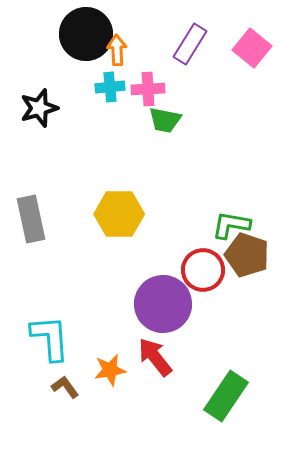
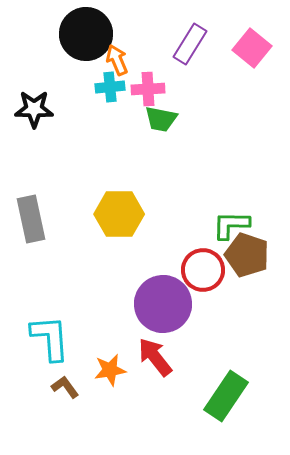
orange arrow: moved 10 px down; rotated 20 degrees counterclockwise
black star: moved 5 px left, 1 px down; rotated 18 degrees clockwise
green trapezoid: moved 4 px left, 1 px up
green L-shape: rotated 9 degrees counterclockwise
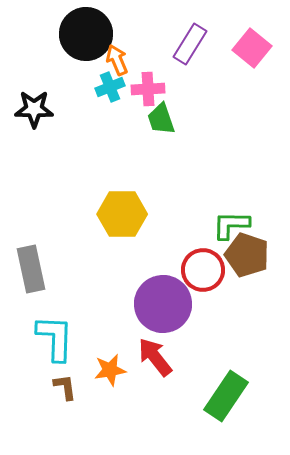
cyan cross: rotated 16 degrees counterclockwise
green trapezoid: rotated 60 degrees clockwise
yellow hexagon: moved 3 px right
gray rectangle: moved 50 px down
cyan L-shape: moved 5 px right; rotated 6 degrees clockwise
brown L-shape: rotated 28 degrees clockwise
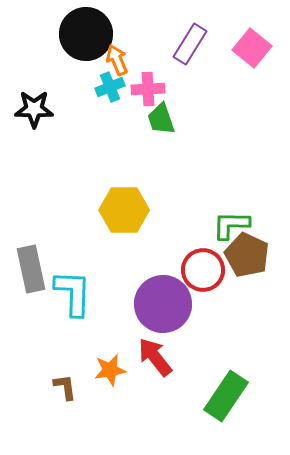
yellow hexagon: moved 2 px right, 4 px up
brown pentagon: rotated 6 degrees clockwise
cyan L-shape: moved 18 px right, 45 px up
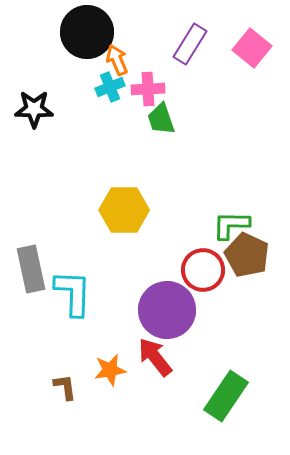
black circle: moved 1 px right, 2 px up
purple circle: moved 4 px right, 6 px down
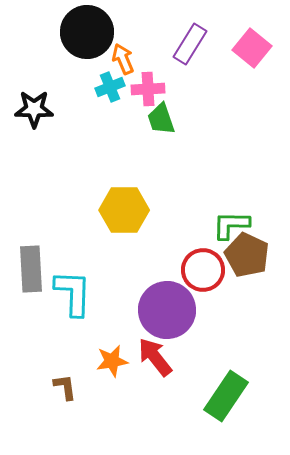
orange arrow: moved 6 px right, 1 px up
gray rectangle: rotated 9 degrees clockwise
orange star: moved 2 px right, 9 px up
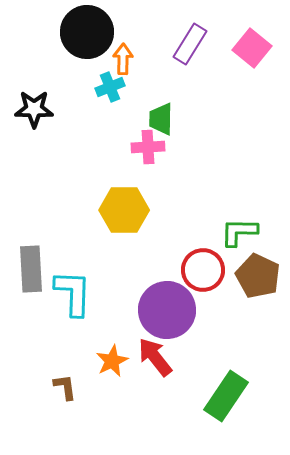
orange arrow: rotated 24 degrees clockwise
pink cross: moved 58 px down
green trapezoid: rotated 20 degrees clockwise
green L-shape: moved 8 px right, 7 px down
brown pentagon: moved 11 px right, 21 px down
orange star: rotated 16 degrees counterclockwise
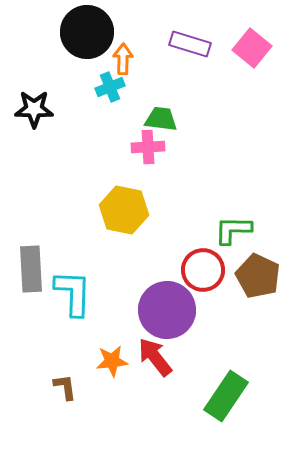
purple rectangle: rotated 75 degrees clockwise
green trapezoid: rotated 96 degrees clockwise
yellow hexagon: rotated 12 degrees clockwise
green L-shape: moved 6 px left, 2 px up
orange star: rotated 20 degrees clockwise
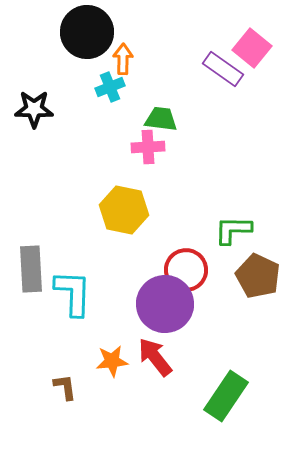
purple rectangle: moved 33 px right, 25 px down; rotated 18 degrees clockwise
red circle: moved 17 px left
purple circle: moved 2 px left, 6 px up
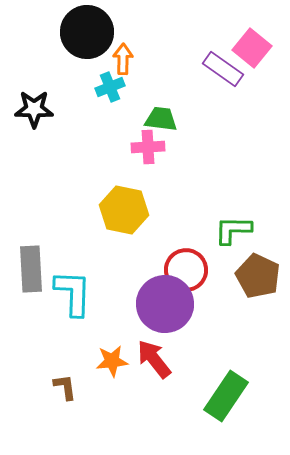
red arrow: moved 1 px left, 2 px down
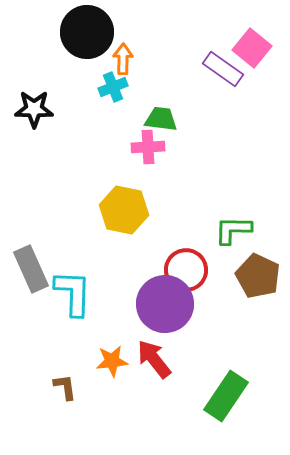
cyan cross: moved 3 px right
gray rectangle: rotated 21 degrees counterclockwise
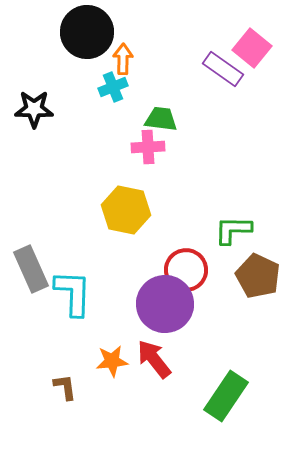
yellow hexagon: moved 2 px right
